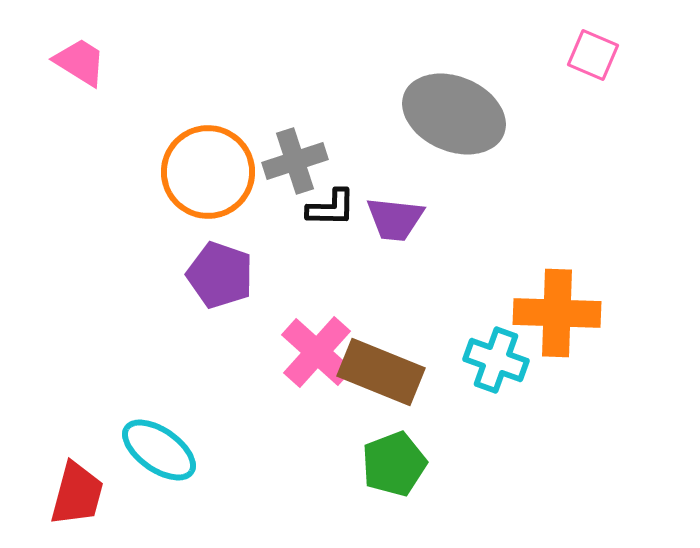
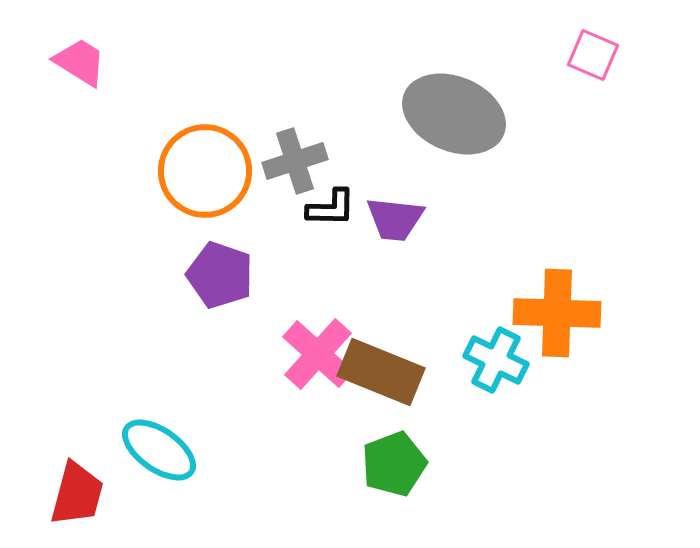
orange circle: moved 3 px left, 1 px up
pink cross: moved 1 px right, 2 px down
cyan cross: rotated 6 degrees clockwise
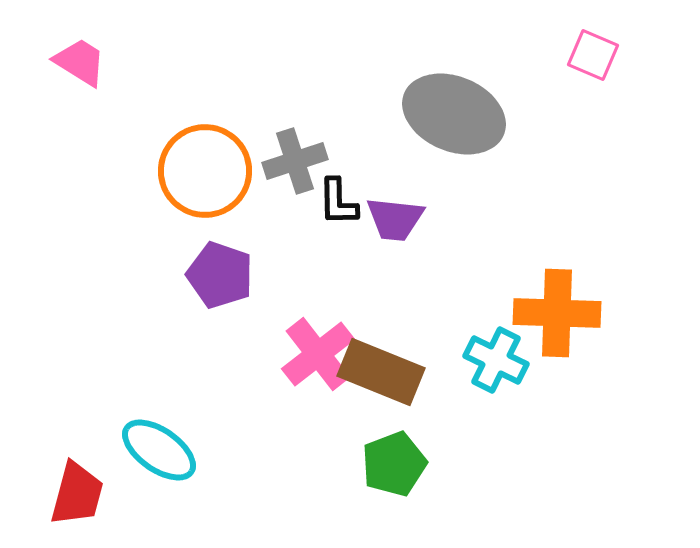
black L-shape: moved 7 px right, 6 px up; rotated 88 degrees clockwise
pink cross: rotated 10 degrees clockwise
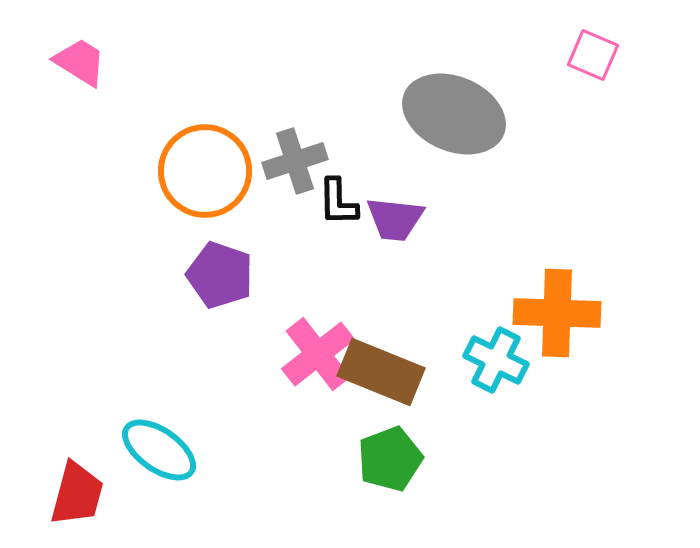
green pentagon: moved 4 px left, 5 px up
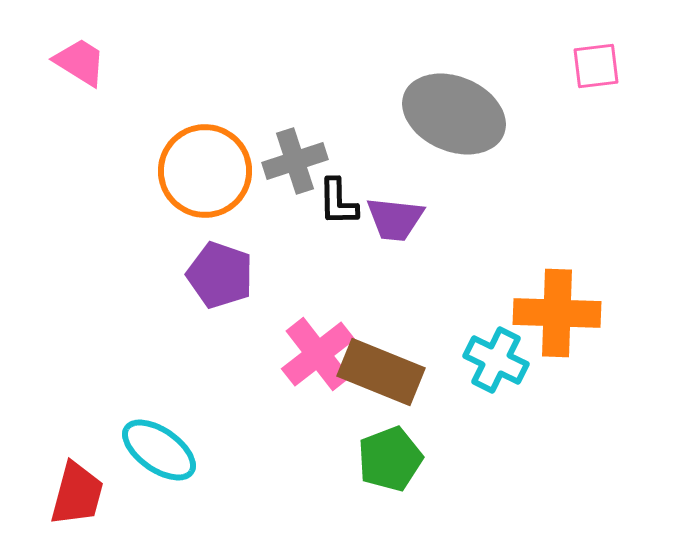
pink square: moved 3 px right, 11 px down; rotated 30 degrees counterclockwise
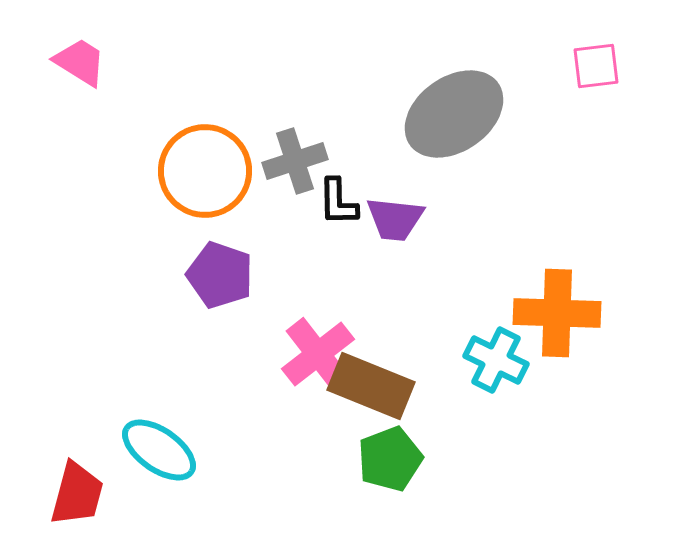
gray ellipse: rotated 58 degrees counterclockwise
brown rectangle: moved 10 px left, 14 px down
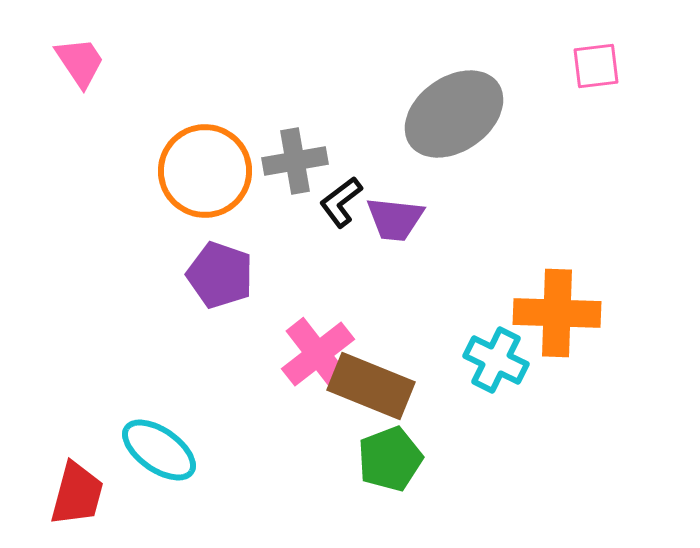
pink trapezoid: rotated 24 degrees clockwise
gray cross: rotated 8 degrees clockwise
black L-shape: moved 3 px right; rotated 54 degrees clockwise
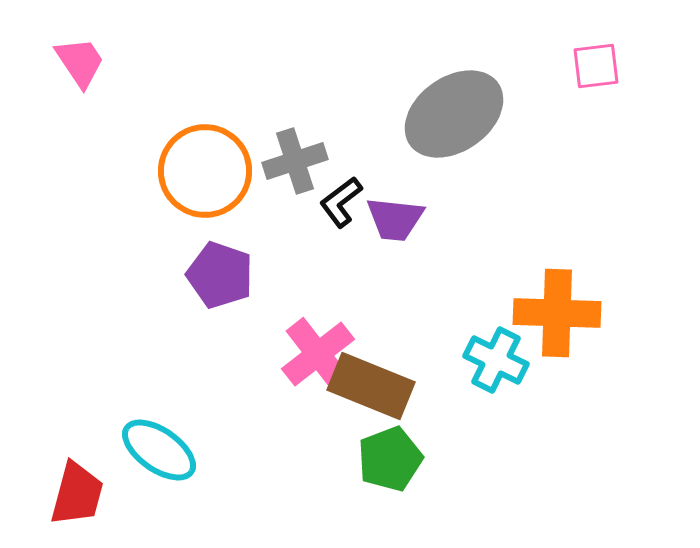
gray cross: rotated 8 degrees counterclockwise
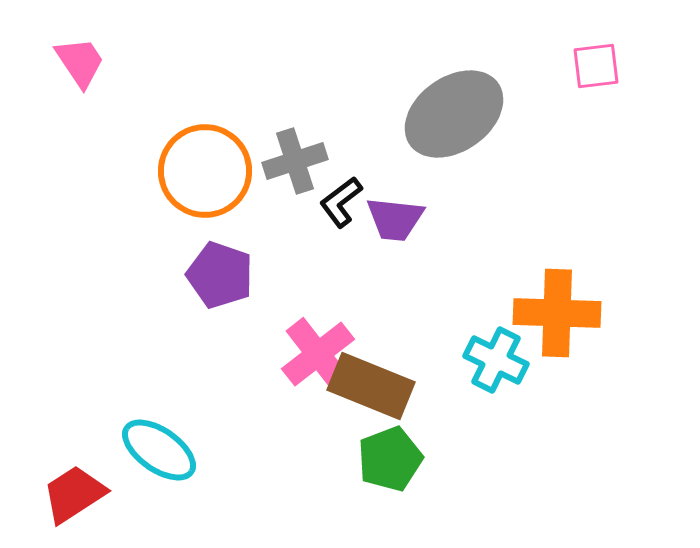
red trapezoid: moved 3 px left; rotated 138 degrees counterclockwise
